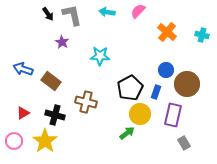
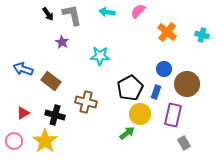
blue circle: moved 2 px left, 1 px up
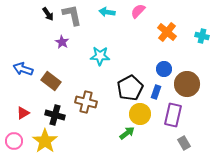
cyan cross: moved 1 px down
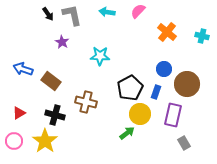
red triangle: moved 4 px left
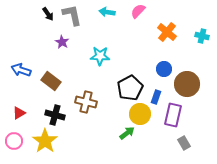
blue arrow: moved 2 px left, 1 px down
blue rectangle: moved 5 px down
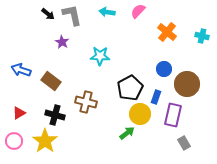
black arrow: rotated 16 degrees counterclockwise
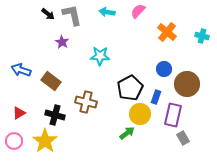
gray rectangle: moved 1 px left, 5 px up
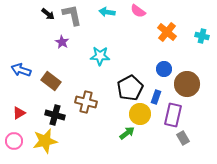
pink semicircle: rotated 98 degrees counterclockwise
yellow star: rotated 25 degrees clockwise
